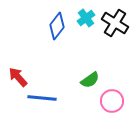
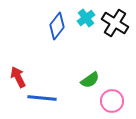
red arrow: rotated 15 degrees clockwise
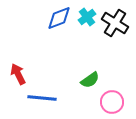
cyan cross: moved 1 px right, 1 px up
blue diamond: moved 2 px right, 8 px up; rotated 32 degrees clockwise
red arrow: moved 3 px up
pink circle: moved 1 px down
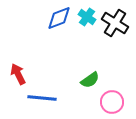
cyan cross: rotated 18 degrees counterclockwise
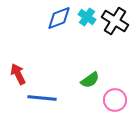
black cross: moved 2 px up
pink circle: moved 3 px right, 2 px up
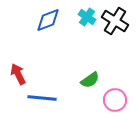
blue diamond: moved 11 px left, 2 px down
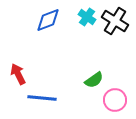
green semicircle: moved 4 px right
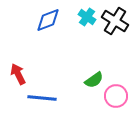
pink circle: moved 1 px right, 4 px up
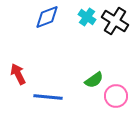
blue diamond: moved 1 px left, 3 px up
blue line: moved 6 px right, 1 px up
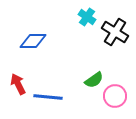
blue diamond: moved 14 px left, 24 px down; rotated 20 degrees clockwise
black cross: moved 11 px down
red arrow: moved 10 px down
pink circle: moved 1 px left
